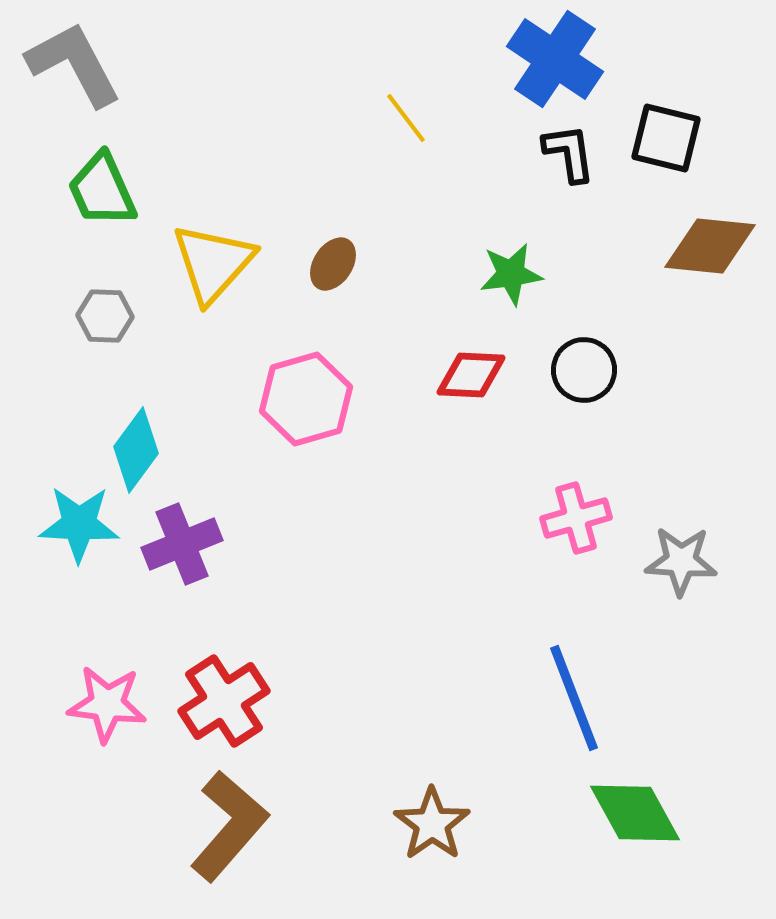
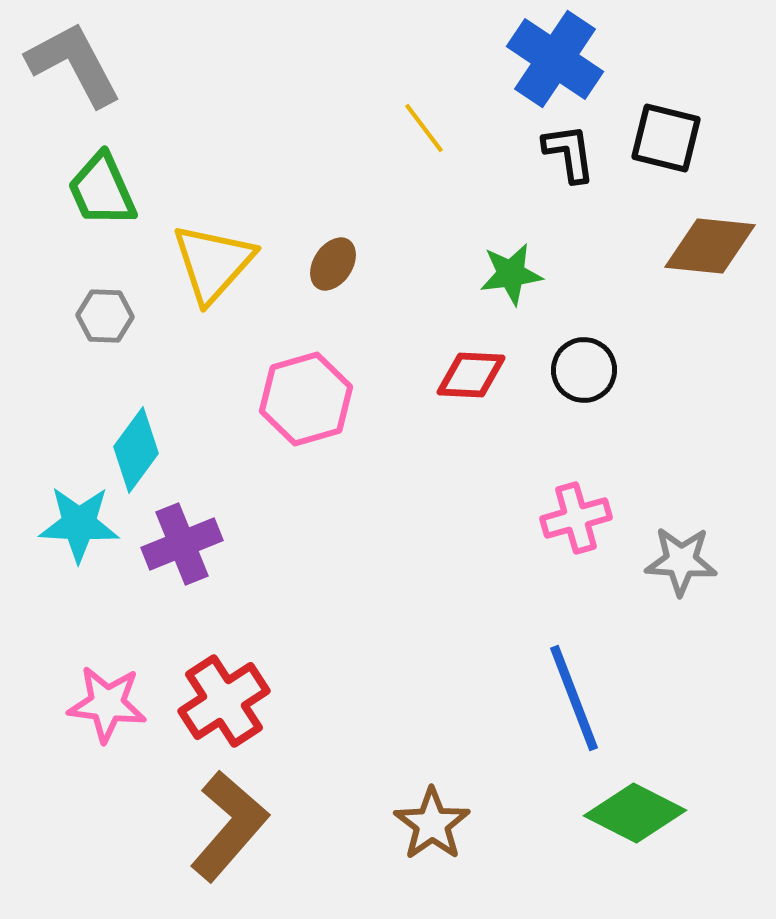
yellow line: moved 18 px right, 10 px down
green diamond: rotated 34 degrees counterclockwise
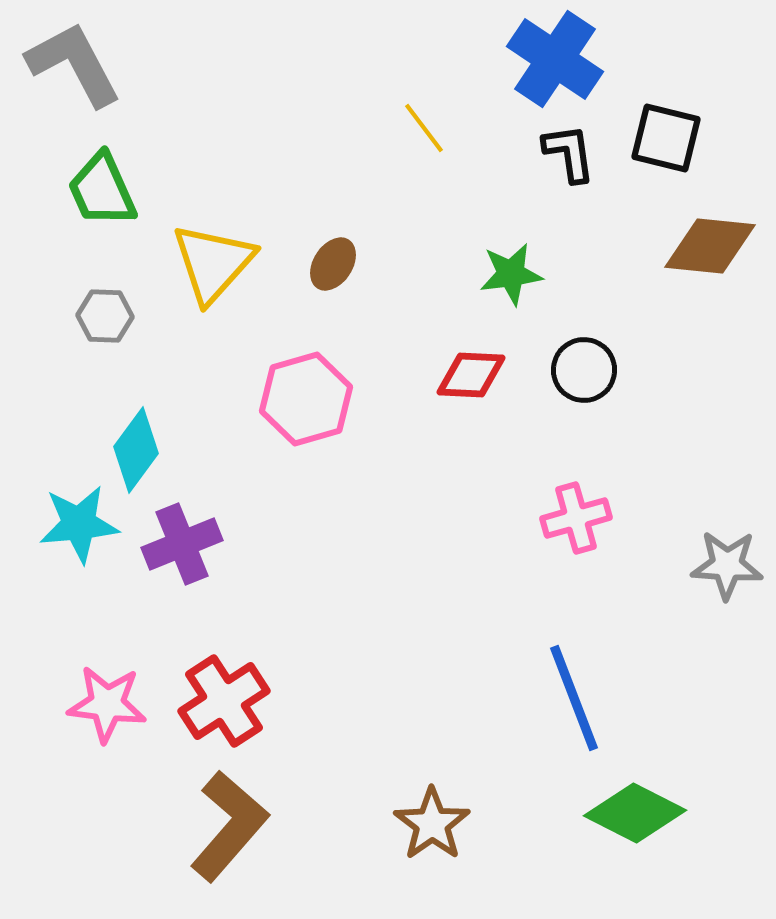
cyan star: rotated 8 degrees counterclockwise
gray star: moved 46 px right, 4 px down
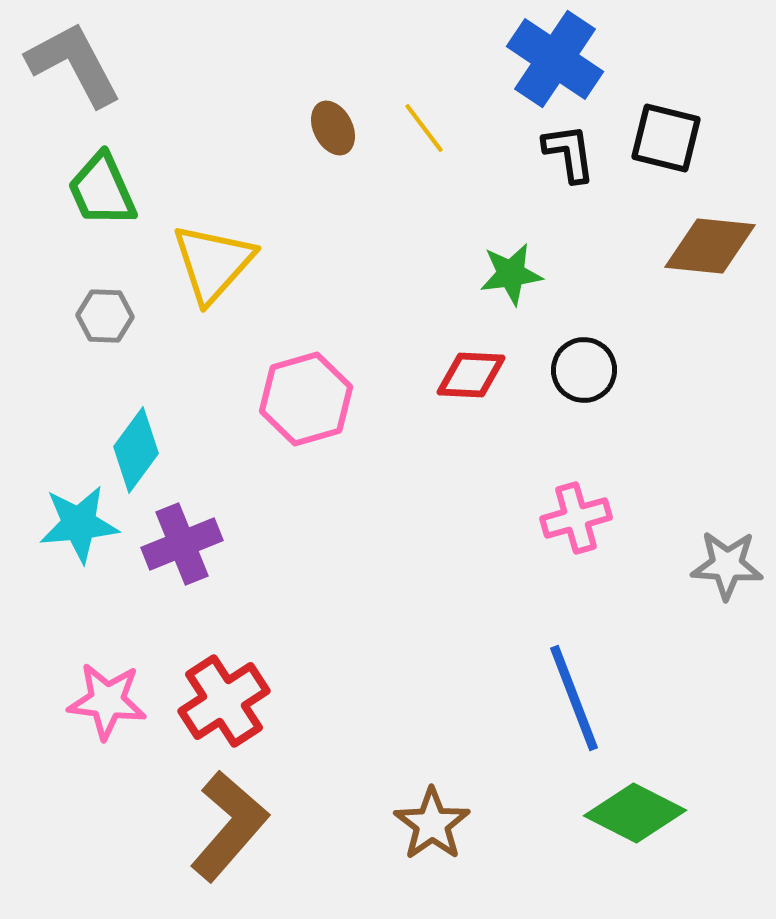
brown ellipse: moved 136 px up; rotated 60 degrees counterclockwise
pink star: moved 3 px up
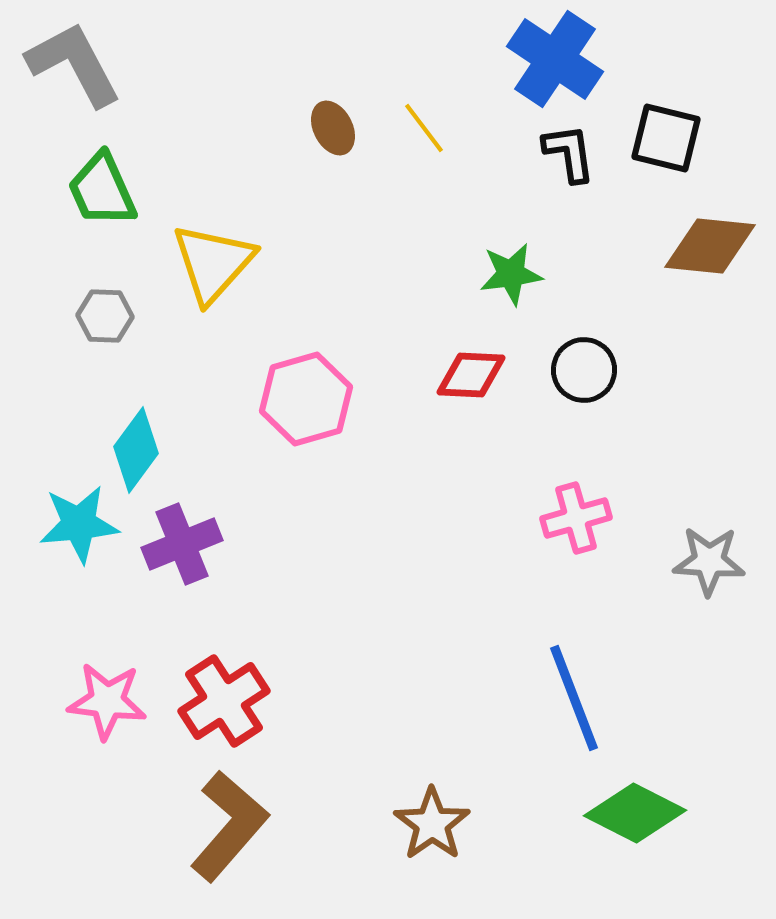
gray star: moved 18 px left, 4 px up
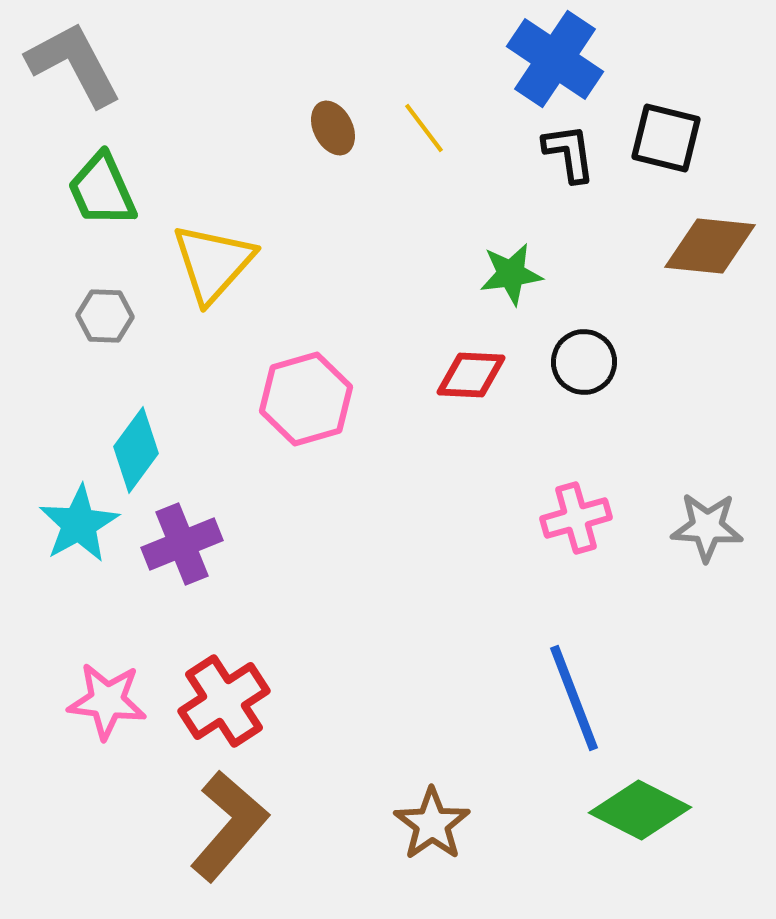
black circle: moved 8 px up
cyan star: rotated 24 degrees counterclockwise
gray star: moved 2 px left, 34 px up
green diamond: moved 5 px right, 3 px up
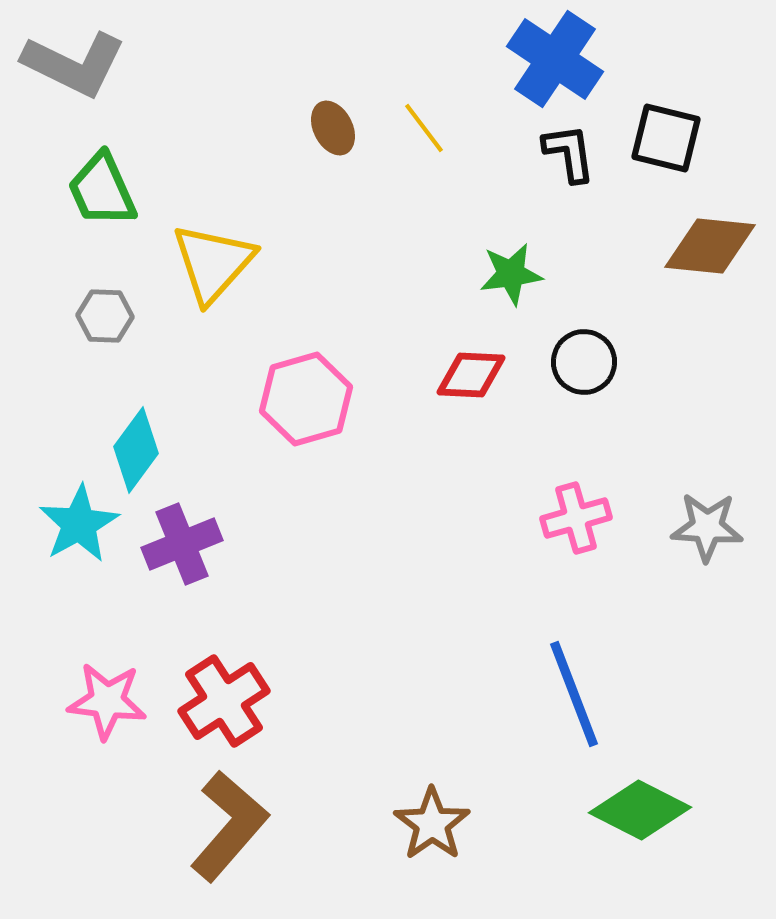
gray L-shape: rotated 144 degrees clockwise
blue line: moved 4 px up
